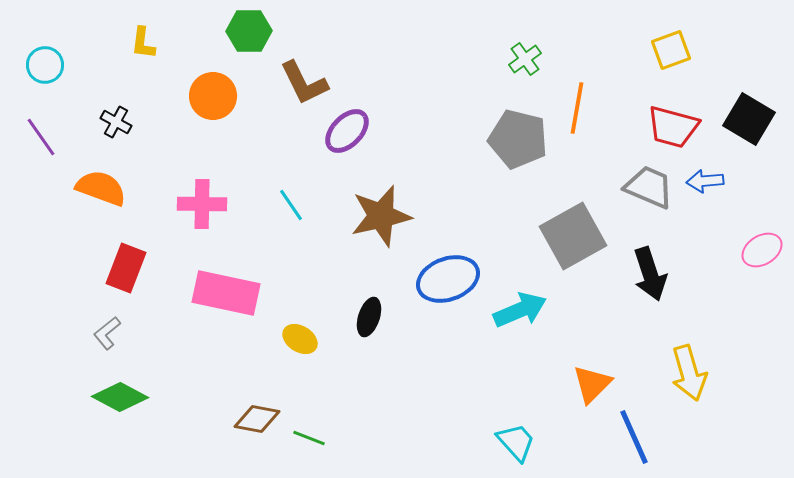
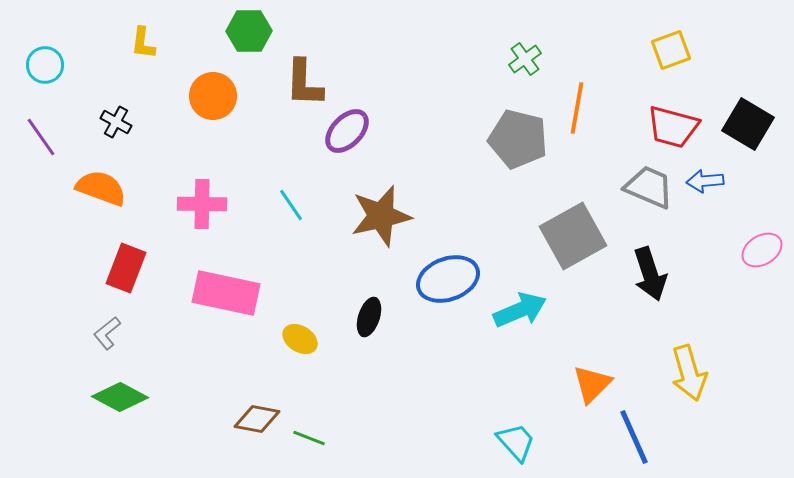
brown L-shape: rotated 28 degrees clockwise
black square: moved 1 px left, 5 px down
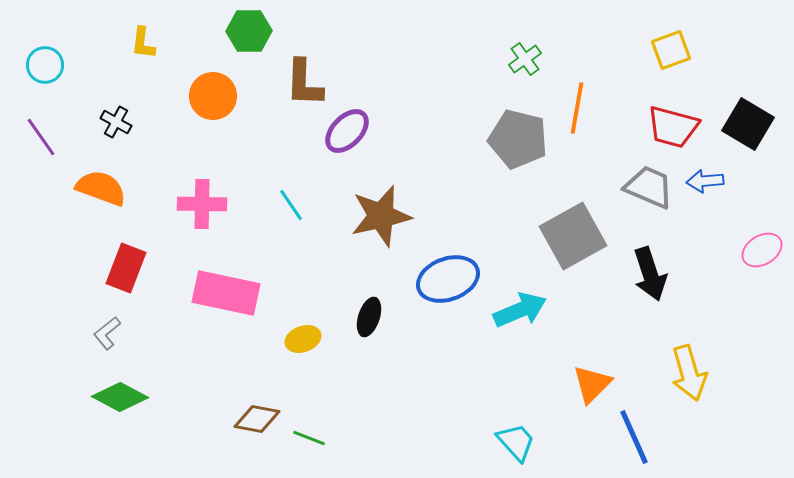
yellow ellipse: moved 3 px right; rotated 52 degrees counterclockwise
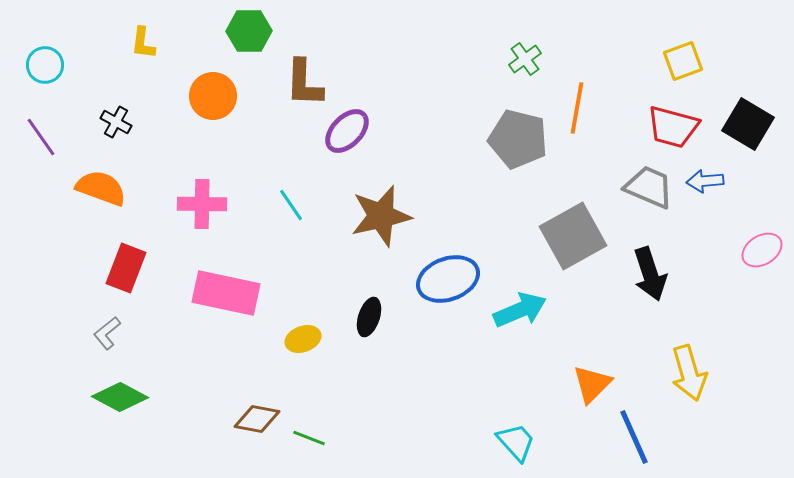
yellow square: moved 12 px right, 11 px down
